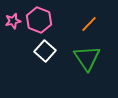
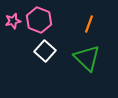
orange line: rotated 24 degrees counterclockwise
green triangle: rotated 12 degrees counterclockwise
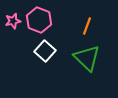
orange line: moved 2 px left, 2 px down
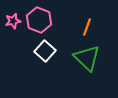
orange line: moved 1 px down
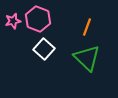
pink hexagon: moved 1 px left, 1 px up
white square: moved 1 px left, 2 px up
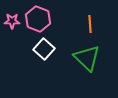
pink star: moved 1 px left; rotated 14 degrees clockwise
orange line: moved 3 px right, 3 px up; rotated 24 degrees counterclockwise
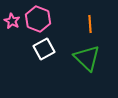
pink star: rotated 28 degrees clockwise
white square: rotated 20 degrees clockwise
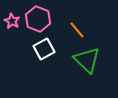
orange line: moved 13 px left, 6 px down; rotated 36 degrees counterclockwise
green triangle: moved 2 px down
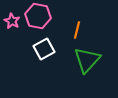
pink hexagon: moved 3 px up; rotated 10 degrees counterclockwise
orange line: rotated 54 degrees clockwise
green triangle: rotated 28 degrees clockwise
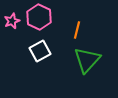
pink hexagon: moved 1 px right, 1 px down; rotated 15 degrees clockwise
pink star: rotated 21 degrees clockwise
white square: moved 4 px left, 2 px down
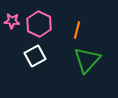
pink hexagon: moved 7 px down
pink star: rotated 28 degrees clockwise
white square: moved 5 px left, 5 px down
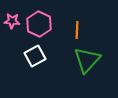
orange line: rotated 12 degrees counterclockwise
